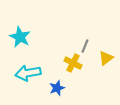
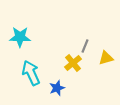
cyan star: rotated 25 degrees counterclockwise
yellow triangle: rotated 21 degrees clockwise
yellow cross: rotated 24 degrees clockwise
cyan arrow: moved 3 px right; rotated 75 degrees clockwise
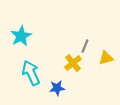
cyan star: moved 1 px right, 1 px up; rotated 30 degrees counterclockwise
blue star: rotated 14 degrees clockwise
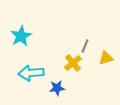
cyan arrow: rotated 70 degrees counterclockwise
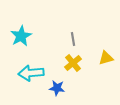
gray line: moved 12 px left, 7 px up; rotated 32 degrees counterclockwise
blue star: rotated 14 degrees clockwise
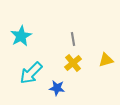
yellow triangle: moved 2 px down
cyan arrow: rotated 40 degrees counterclockwise
